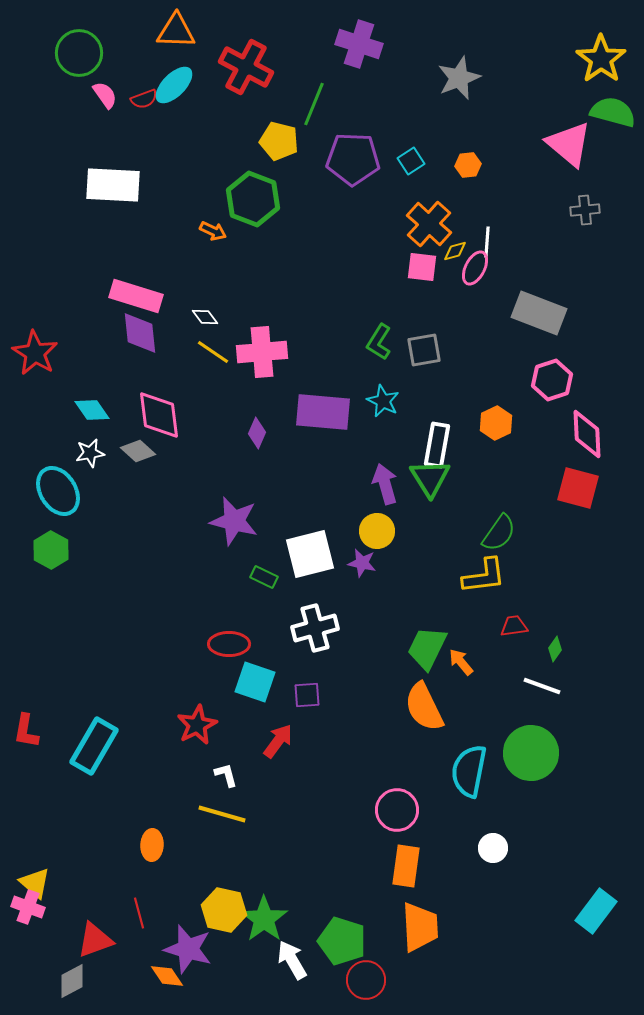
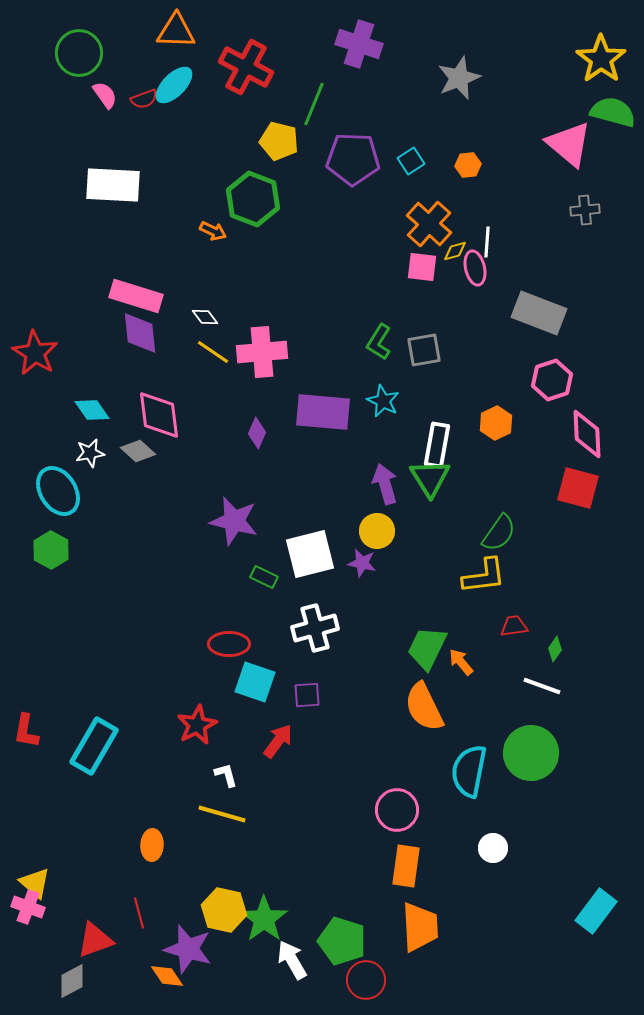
pink ellipse at (475, 268): rotated 40 degrees counterclockwise
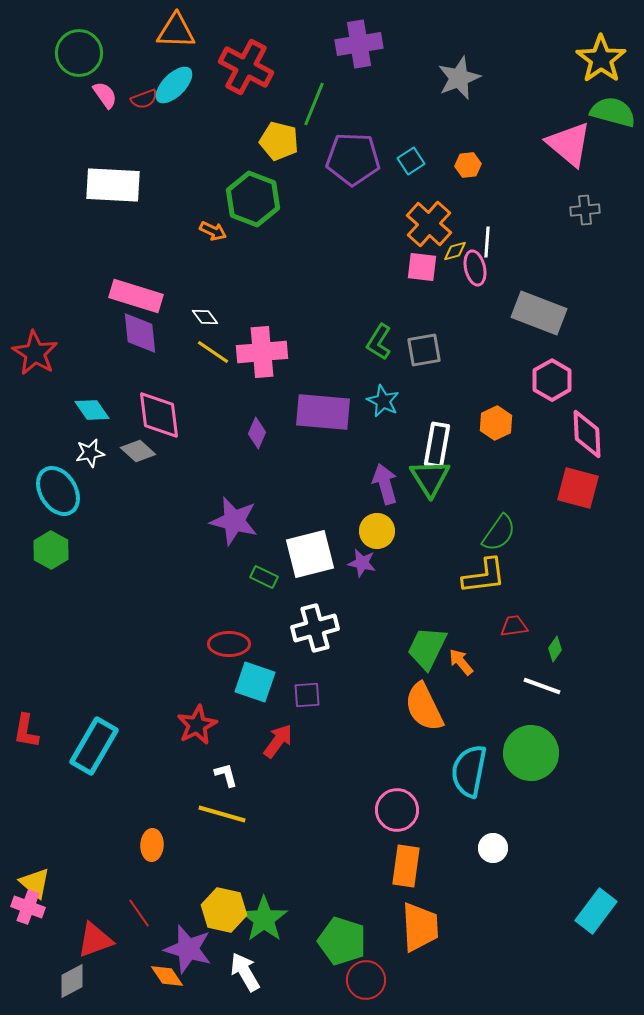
purple cross at (359, 44): rotated 27 degrees counterclockwise
pink hexagon at (552, 380): rotated 12 degrees counterclockwise
red line at (139, 913): rotated 20 degrees counterclockwise
white arrow at (292, 960): moved 47 px left, 12 px down
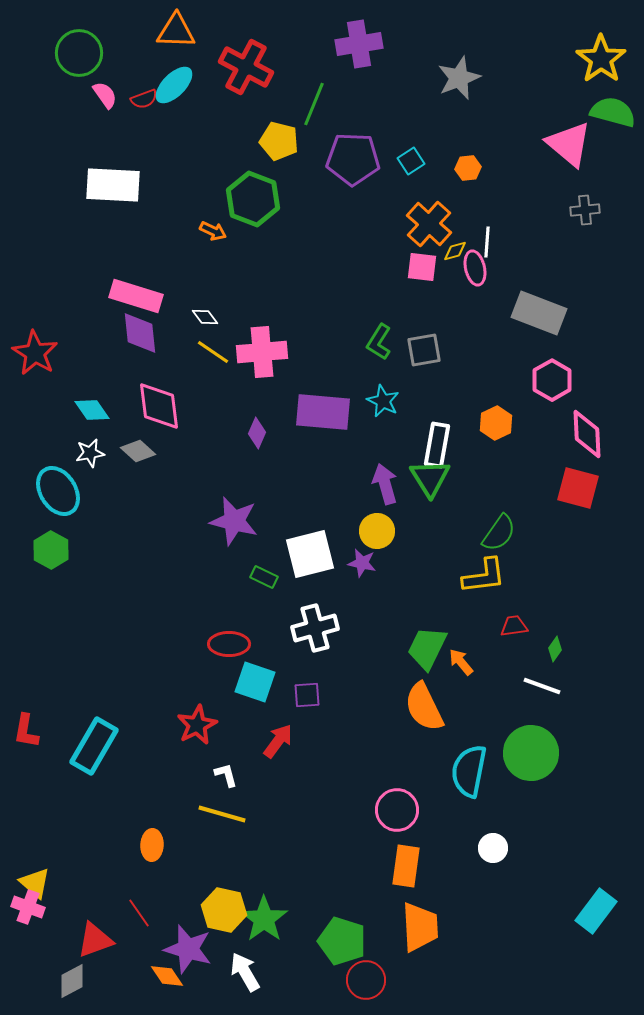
orange hexagon at (468, 165): moved 3 px down
pink diamond at (159, 415): moved 9 px up
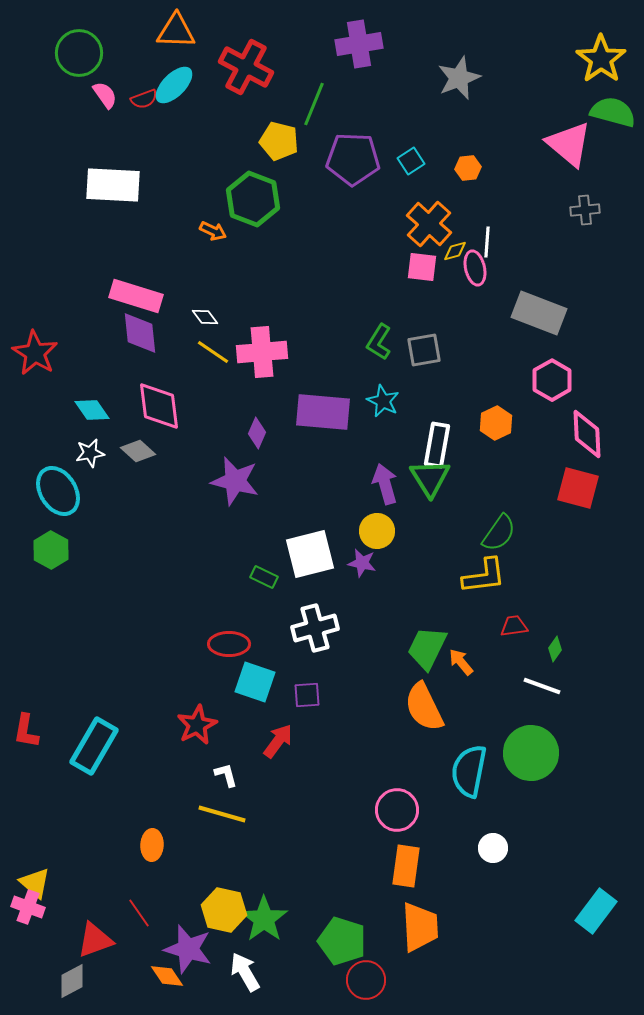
purple star at (234, 521): moved 1 px right, 40 px up
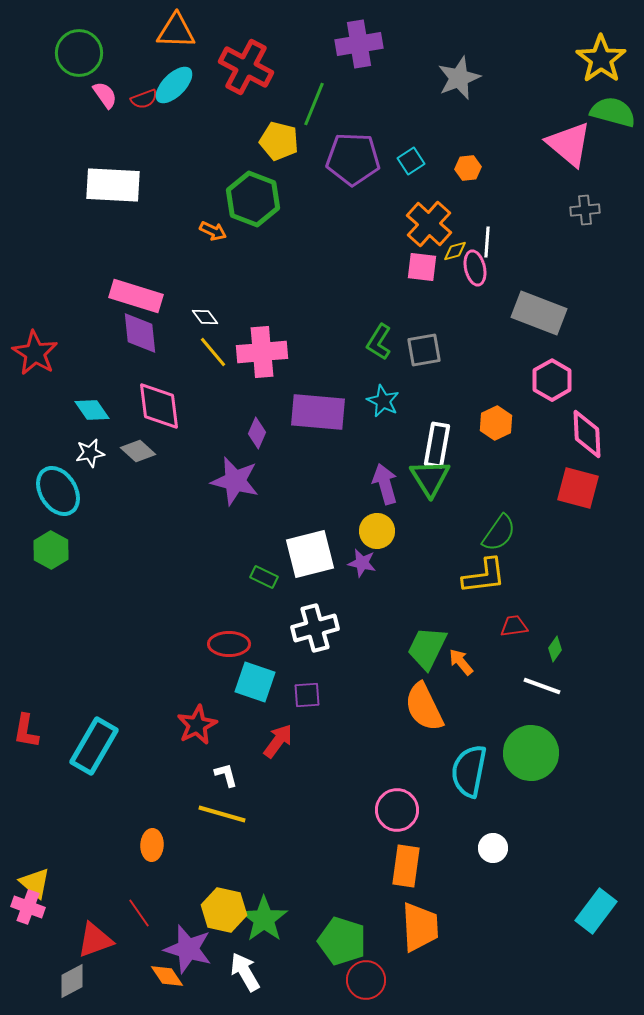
yellow line at (213, 352): rotated 16 degrees clockwise
purple rectangle at (323, 412): moved 5 px left
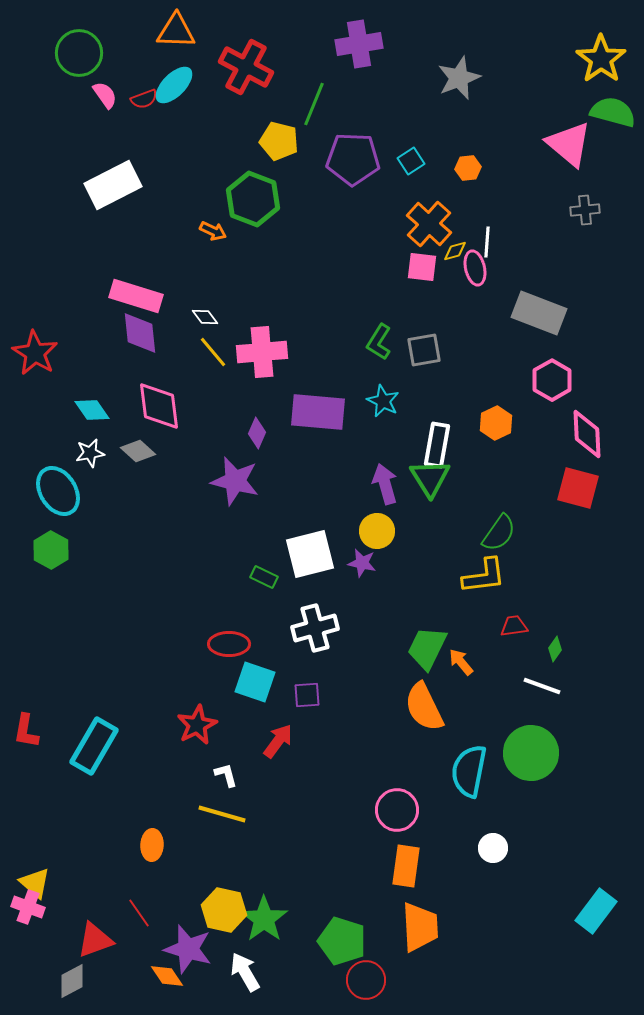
white rectangle at (113, 185): rotated 30 degrees counterclockwise
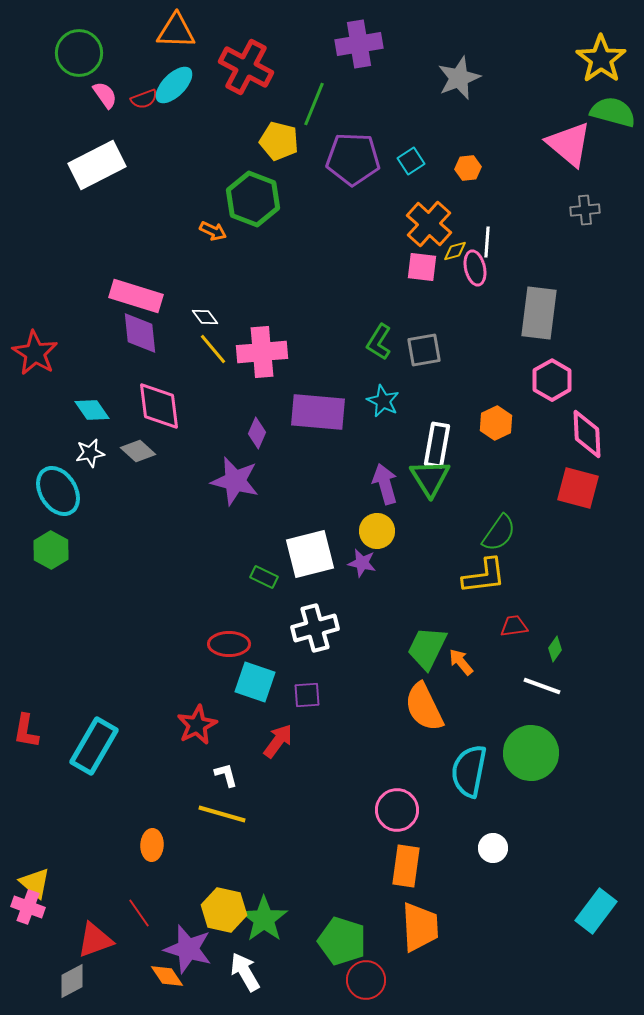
white rectangle at (113, 185): moved 16 px left, 20 px up
gray rectangle at (539, 313): rotated 76 degrees clockwise
yellow line at (213, 352): moved 3 px up
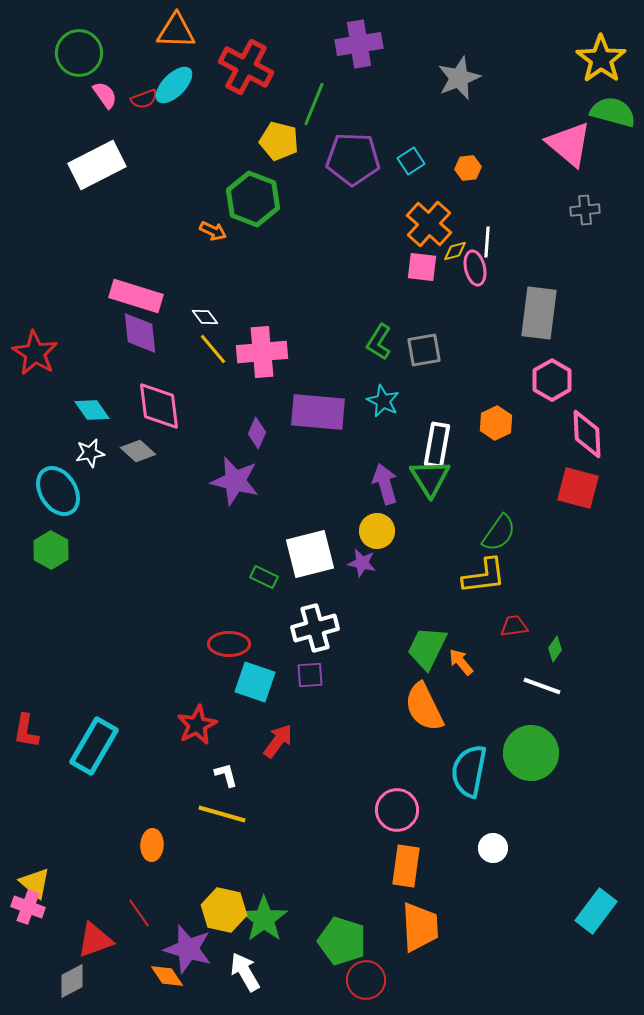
purple square at (307, 695): moved 3 px right, 20 px up
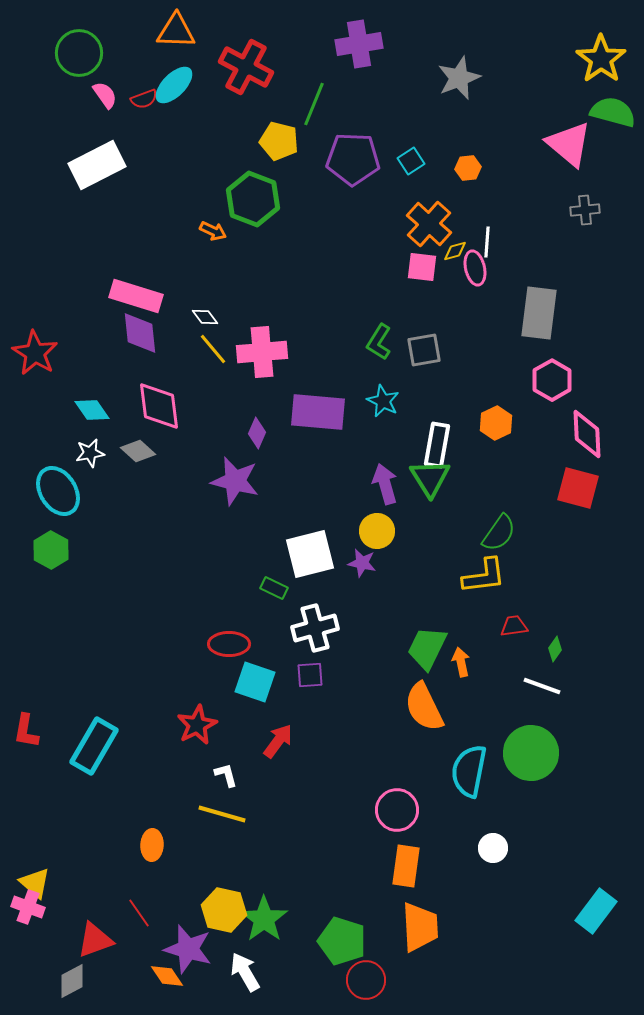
green rectangle at (264, 577): moved 10 px right, 11 px down
orange arrow at (461, 662): rotated 28 degrees clockwise
